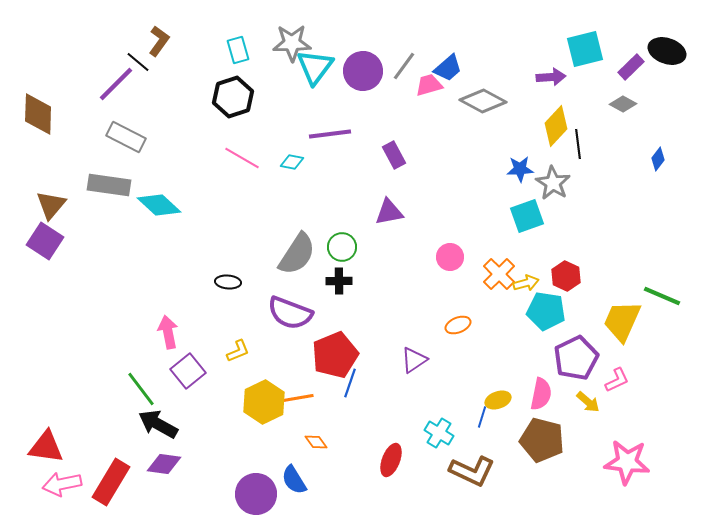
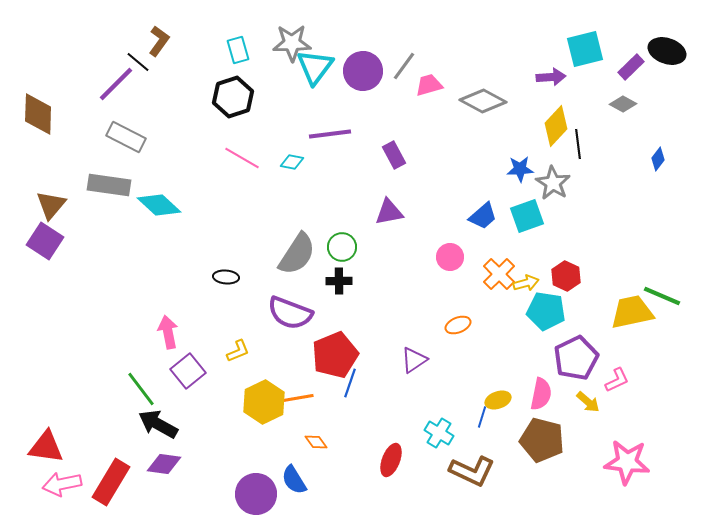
blue trapezoid at (448, 68): moved 35 px right, 148 px down
black ellipse at (228, 282): moved 2 px left, 5 px up
yellow trapezoid at (622, 321): moved 10 px right, 9 px up; rotated 54 degrees clockwise
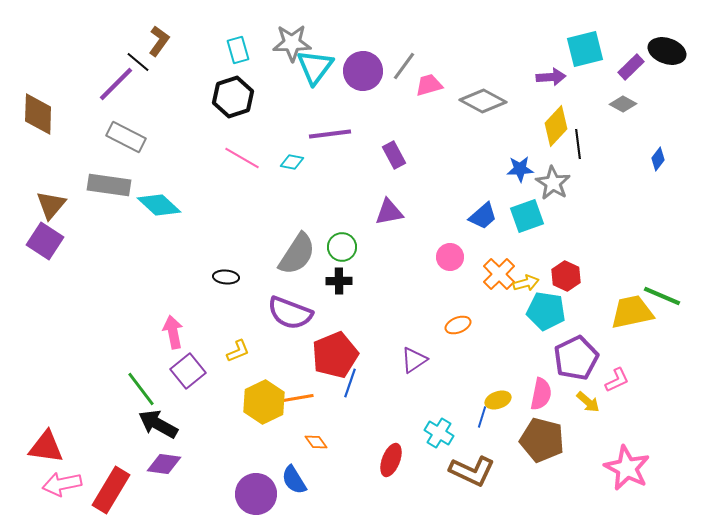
pink arrow at (168, 332): moved 5 px right
pink star at (627, 462): moved 6 px down; rotated 21 degrees clockwise
red rectangle at (111, 482): moved 8 px down
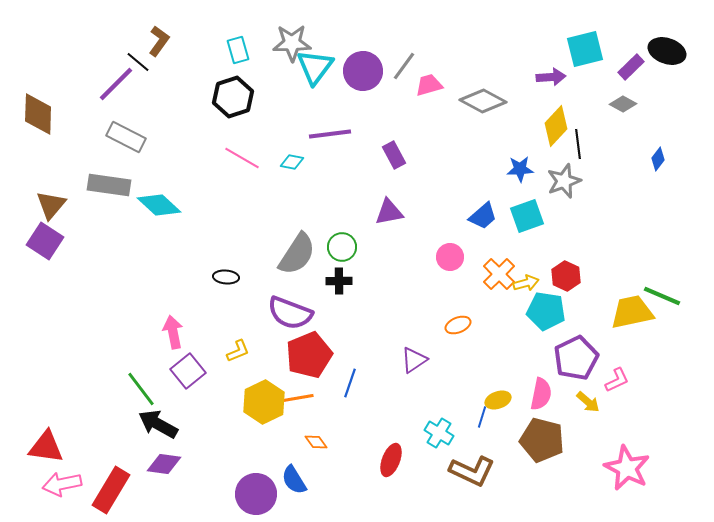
gray star at (553, 183): moved 11 px right, 2 px up; rotated 20 degrees clockwise
red pentagon at (335, 355): moved 26 px left
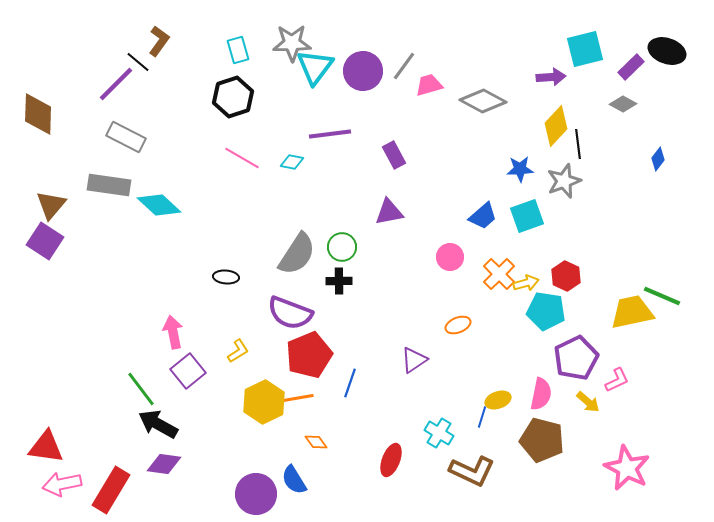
yellow L-shape at (238, 351): rotated 10 degrees counterclockwise
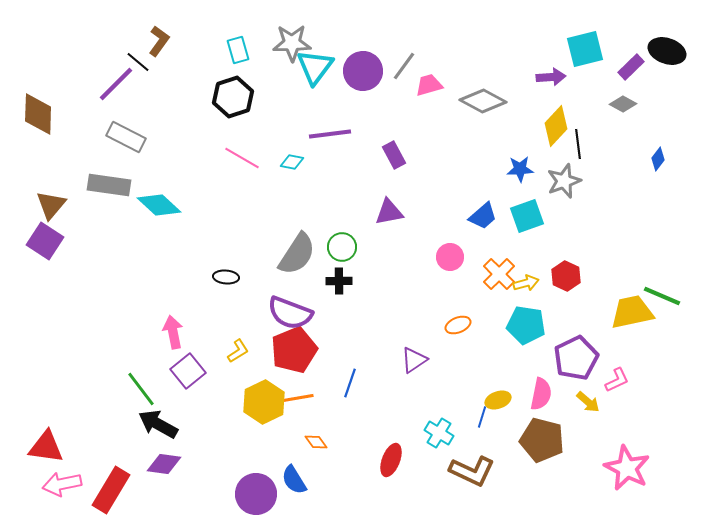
cyan pentagon at (546, 311): moved 20 px left, 14 px down
red pentagon at (309, 355): moved 15 px left, 5 px up
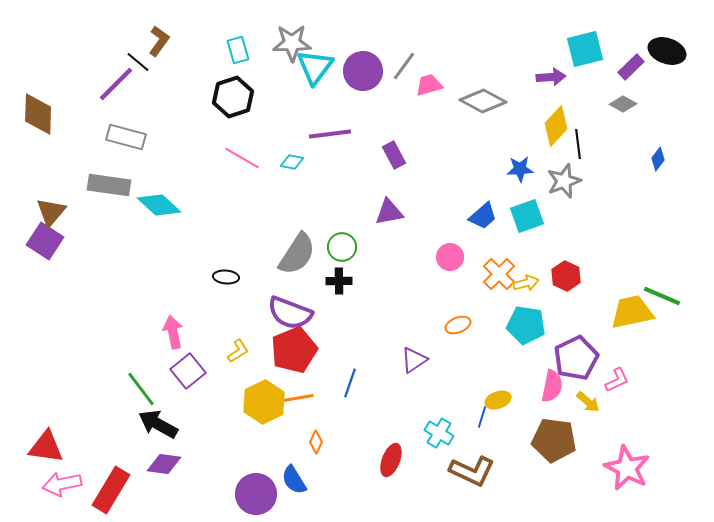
gray rectangle at (126, 137): rotated 12 degrees counterclockwise
brown triangle at (51, 205): moved 7 px down
pink semicircle at (541, 394): moved 11 px right, 8 px up
brown pentagon at (542, 440): moved 12 px right; rotated 6 degrees counterclockwise
orange diamond at (316, 442): rotated 60 degrees clockwise
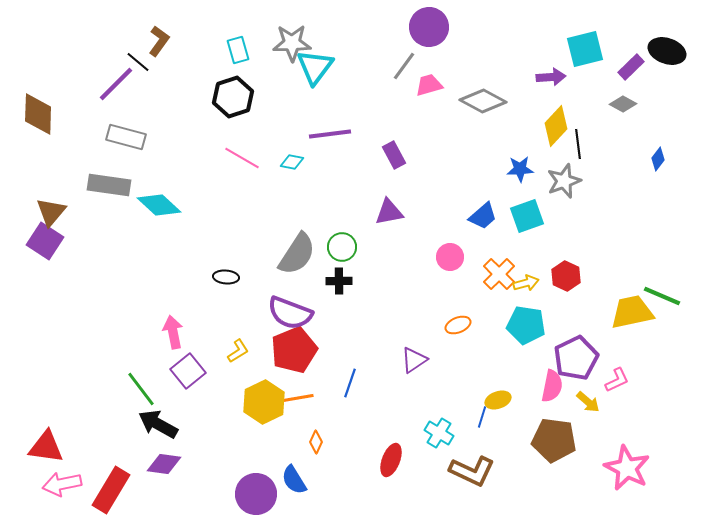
purple circle at (363, 71): moved 66 px right, 44 px up
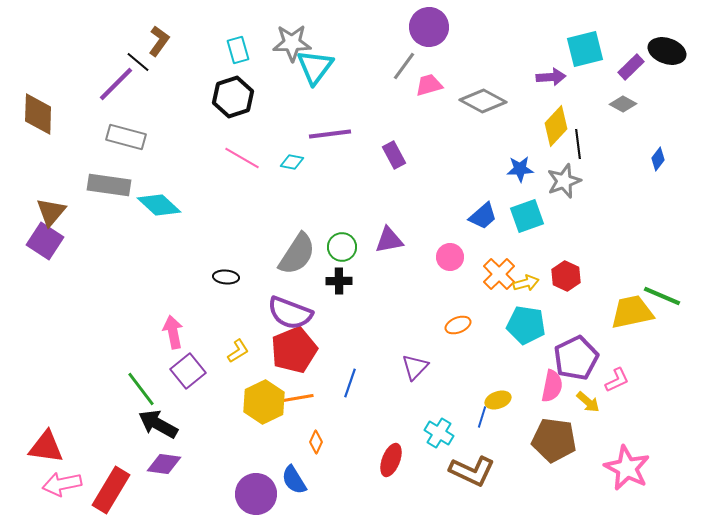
purple triangle at (389, 212): moved 28 px down
purple triangle at (414, 360): moved 1 px right, 7 px down; rotated 12 degrees counterclockwise
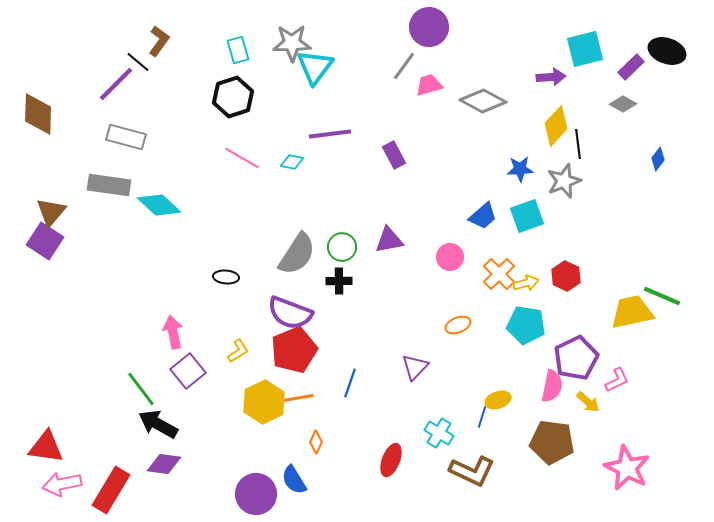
brown pentagon at (554, 440): moved 2 px left, 2 px down
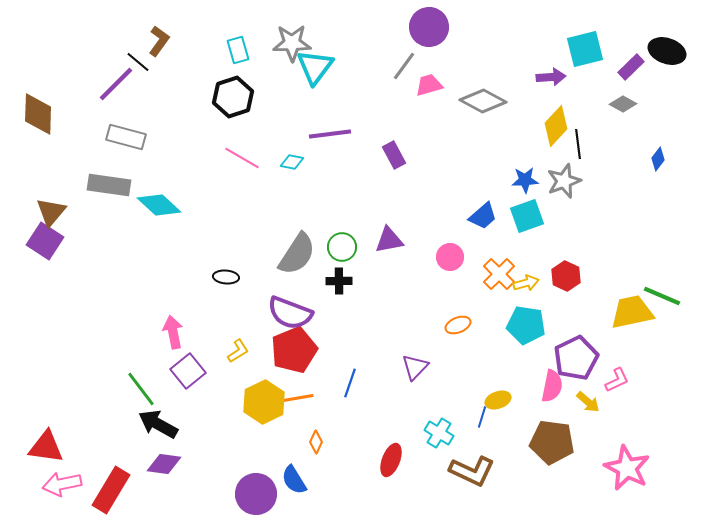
blue star at (520, 169): moved 5 px right, 11 px down
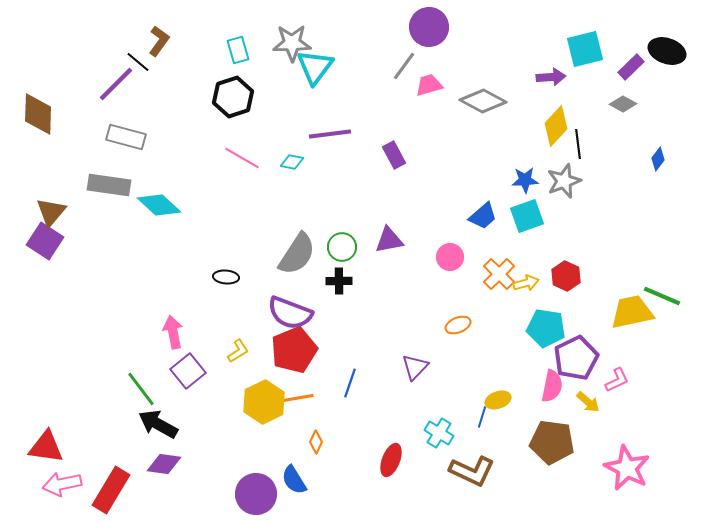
cyan pentagon at (526, 325): moved 20 px right, 3 px down
